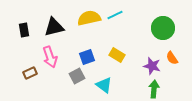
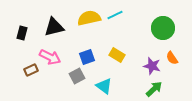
black rectangle: moved 2 px left, 3 px down; rotated 24 degrees clockwise
pink arrow: rotated 45 degrees counterclockwise
brown rectangle: moved 1 px right, 3 px up
cyan triangle: moved 1 px down
green arrow: rotated 42 degrees clockwise
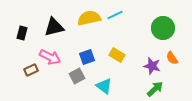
green arrow: moved 1 px right
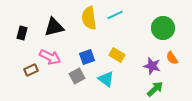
yellow semicircle: rotated 85 degrees counterclockwise
cyan triangle: moved 2 px right, 7 px up
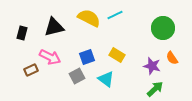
yellow semicircle: rotated 125 degrees clockwise
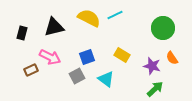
yellow rectangle: moved 5 px right
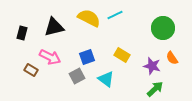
brown rectangle: rotated 56 degrees clockwise
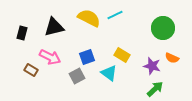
orange semicircle: rotated 32 degrees counterclockwise
cyan triangle: moved 3 px right, 6 px up
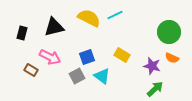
green circle: moved 6 px right, 4 px down
cyan triangle: moved 7 px left, 3 px down
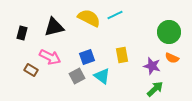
yellow rectangle: rotated 49 degrees clockwise
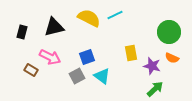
black rectangle: moved 1 px up
yellow rectangle: moved 9 px right, 2 px up
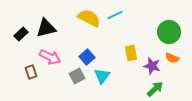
black triangle: moved 8 px left, 1 px down
black rectangle: moved 1 px left, 2 px down; rotated 32 degrees clockwise
blue square: rotated 21 degrees counterclockwise
brown rectangle: moved 2 px down; rotated 40 degrees clockwise
cyan triangle: rotated 30 degrees clockwise
